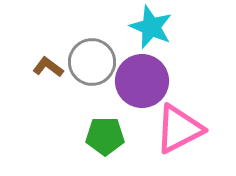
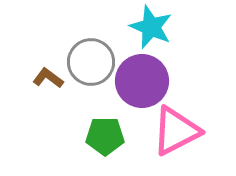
gray circle: moved 1 px left
brown L-shape: moved 11 px down
pink triangle: moved 3 px left, 2 px down
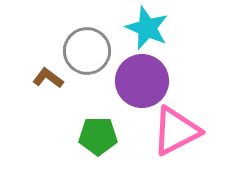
cyan star: moved 4 px left, 1 px down
gray circle: moved 4 px left, 11 px up
green pentagon: moved 7 px left
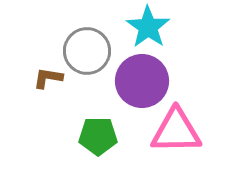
cyan star: moved 1 px right, 1 px up; rotated 12 degrees clockwise
brown L-shape: rotated 28 degrees counterclockwise
pink triangle: rotated 26 degrees clockwise
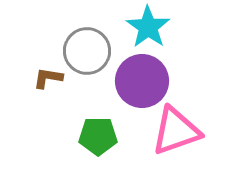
pink triangle: rotated 18 degrees counterclockwise
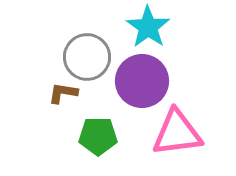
gray circle: moved 6 px down
brown L-shape: moved 15 px right, 15 px down
pink triangle: moved 1 px right, 2 px down; rotated 12 degrees clockwise
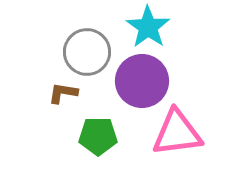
gray circle: moved 5 px up
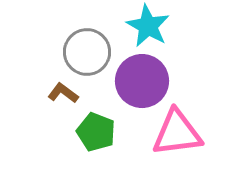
cyan star: moved 1 px up; rotated 6 degrees counterclockwise
brown L-shape: rotated 28 degrees clockwise
green pentagon: moved 2 px left, 4 px up; rotated 21 degrees clockwise
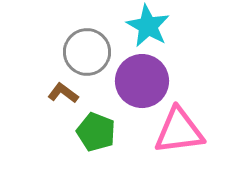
pink triangle: moved 2 px right, 2 px up
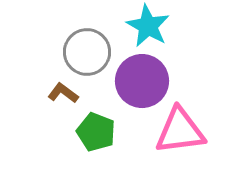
pink triangle: moved 1 px right
